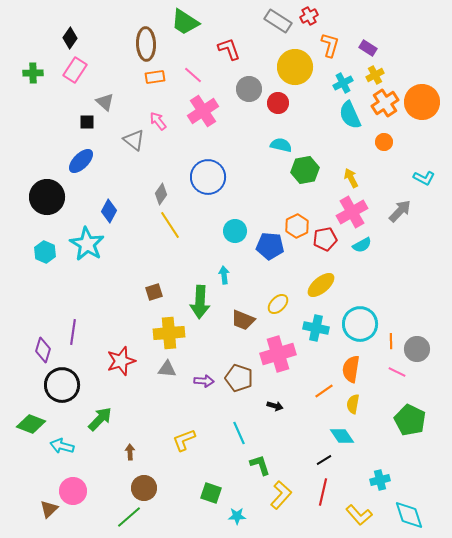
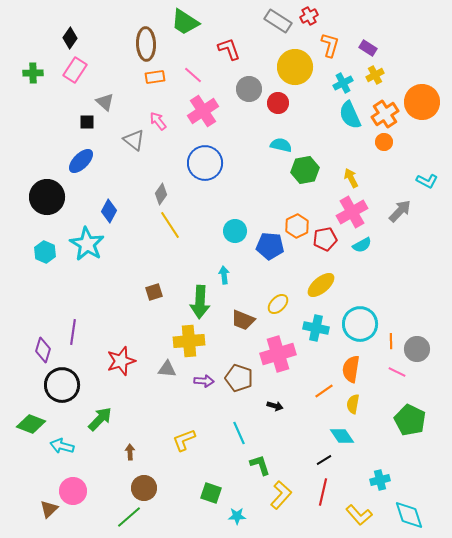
orange cross at (385, 103): moved 11 px down
blue circle at (208, 177): moved 3 px left, 14 px up
cyan L-shape at (424, 178): moved 3 px right, 3 px down
yellow cross at (169, 333): moved 20 px right, 8 px down
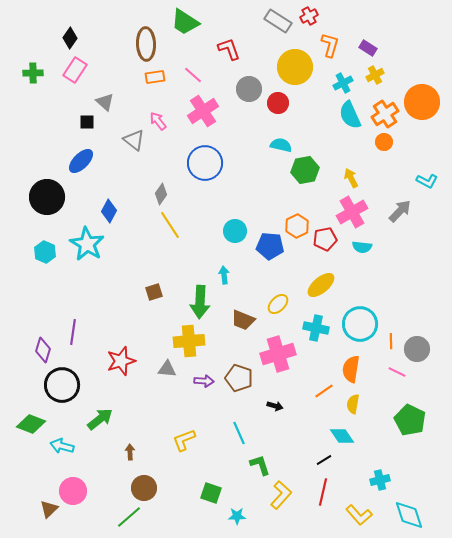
cyan semicircle at (362, 245): moved 2 px down; rotated 36 degrees clockwise
green arrow at (100, 419): rotated 8 degrees clockwise
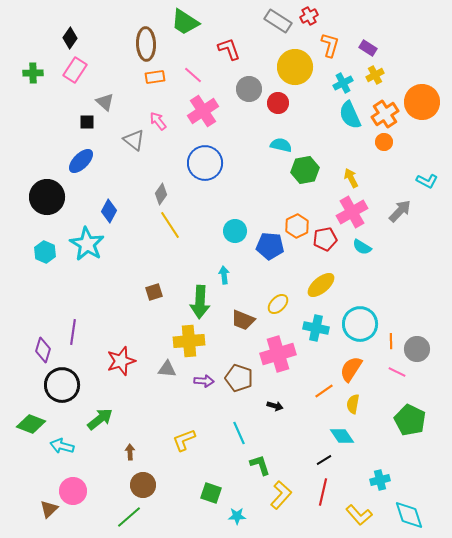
cyan semicircle at (362, 247): rotated 24 degrees clockwise
orange semicircle at (351, 369): rotated 24 degrees clockwise
brown circle at (144, 488): moved 1 px left, 3 px up
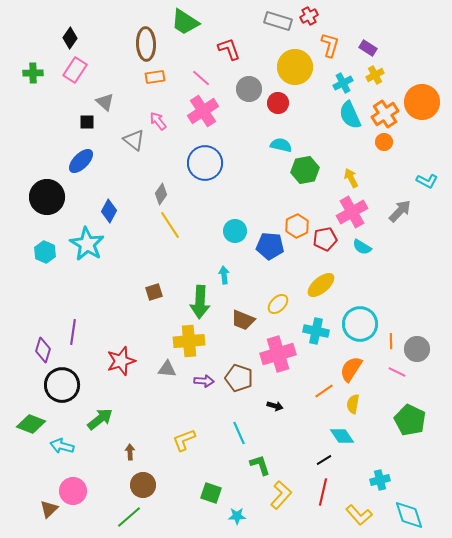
gray rectangle at (278, 21): rotated 16 degrees counterclockwise
pink line at (193, 75): moved 8 px right, 3 px down
cyan cross at (316, 328): moved 3 px down
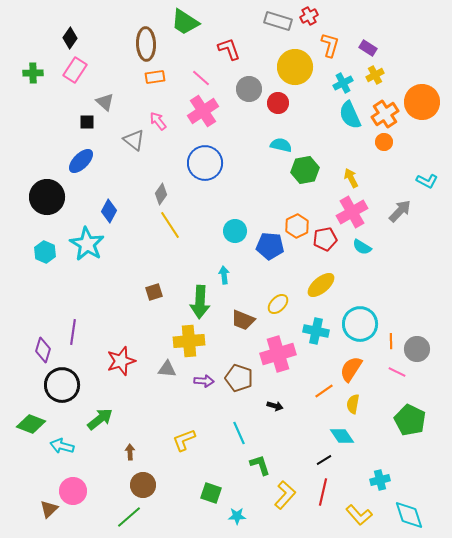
yellow L-shape at (281, 495): moved 4 px right
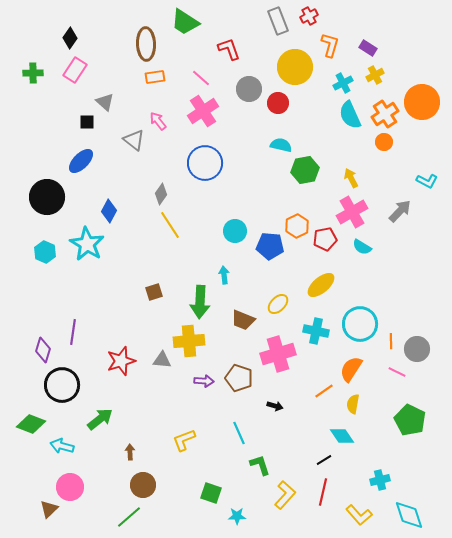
gray rectangle at (278, 21): rotated 52 degrees clockwise
gray triangle at (167, 369): moved 5 px left, 9 px up
pink circle at (73, 491): moved 3 px left, 4 px up
